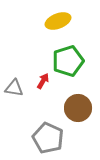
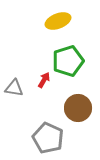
red arrow: moved 1 px right, 1 px up
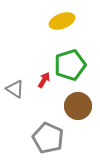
yellow ellipse: moved 4 px right
green pentagon: moved 2 px right, 4 px down
gray triangle: moved 1 px right, 1 px down; rotated 24 degrees clockwise
brown circle: moved 2 px up
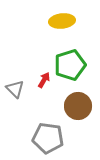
yellow ellipse: rotated 15 degrees clockwise
gray triangle: rotated 12 degrees clockwise
gray pentagon: rotated 16 degrees counterclockwise
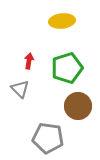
green pentagon: moved 3 px left, 3 px down
red arrow: moved 15 px left, 19 px up; rotated 21 degrees counterclockwise
gray triangle: moved 5 px right
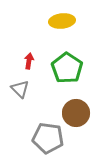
green pentagon: rotated 20 degrees counterclockwise
brown circle: moved 2 px left, 7 px down
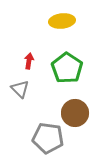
brown circle: moved 1 px left
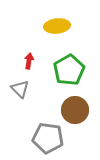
yellow ellipse: moved 5 px left, 5 px down
green pentagon: moved 2 px right, 2 px down; rotated 8 degrees clockwise
brown circle: moved 3 px up
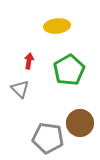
brown circle: moved 5 px right, 13 px down
